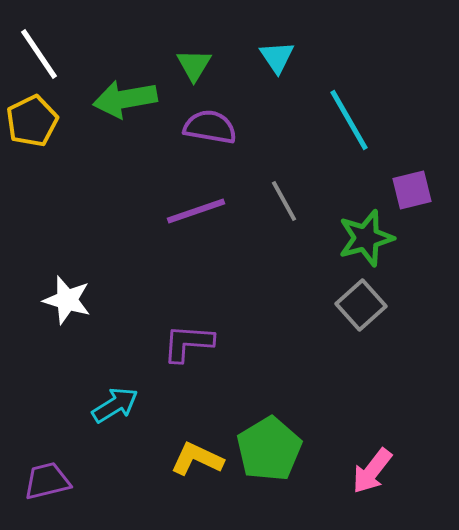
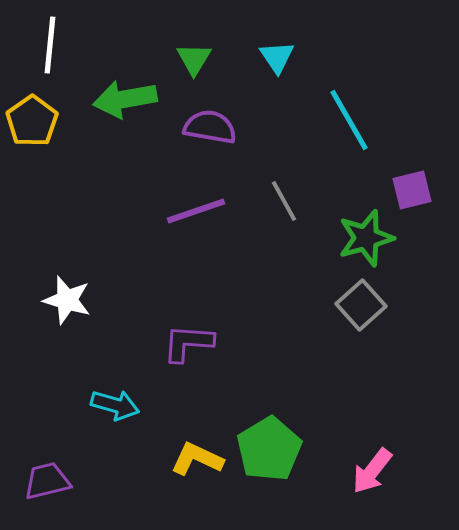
white line: moved 11 px right, 9 px up; rotated 40 degrees clockwise
green triangle: moved 6 px up
yellow pentagon: rotated 9 degrees counterclockwise
cyan arrow: rotated 48 degrees clockwise
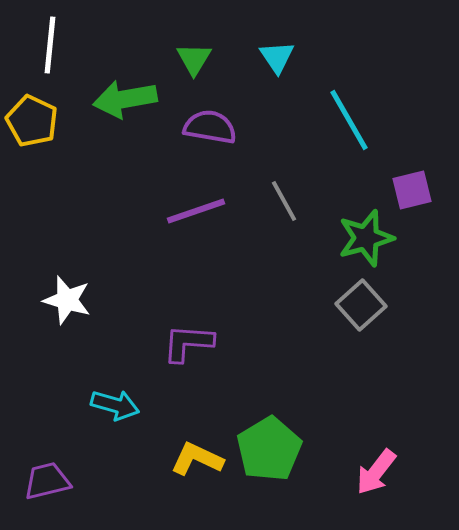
yellow pentagon: rotated 12 degrees counterclockwise
pink arrow: moved 4 px right, 1 px down
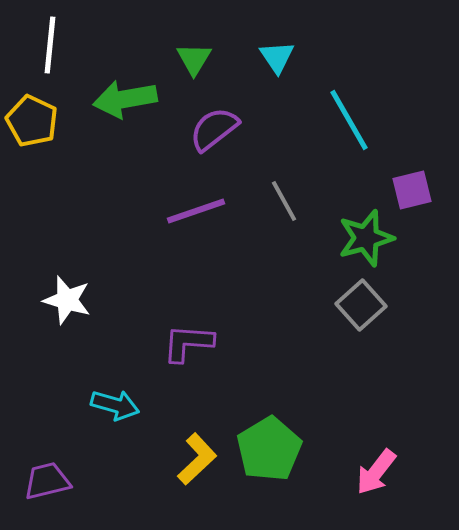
purple semicircle: moved 4 px right, 2 px down; rotated 48 degrees counterclockwise
yellow L-shape: rotated 112 degrees clockwise
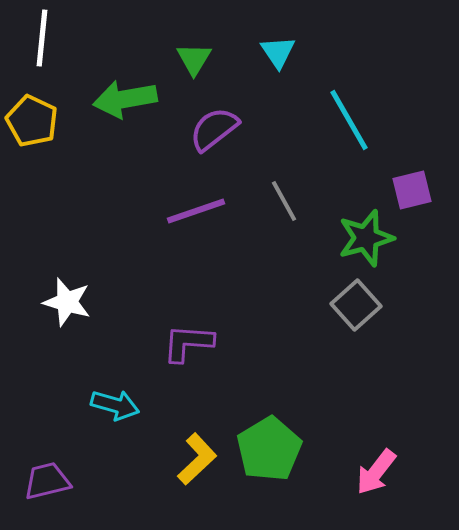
white line: moved 8 px left, 7 px up
cyan triangle: moved 1 px right, 5 px up
white star: moved 2 px down
gray square: moved 5 px left
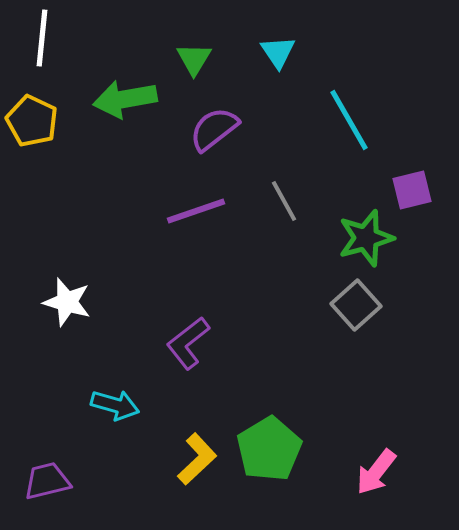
purple L-shape: rotated 42 degrees counterclockwise
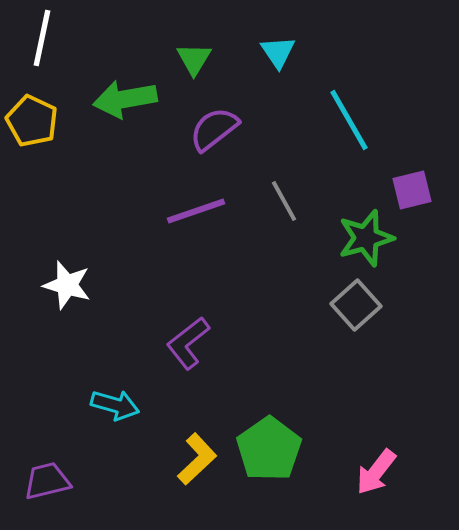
white line: rotated 6 degrees clockwise
white star: moved 17 px up
green pentagon: rotated 4 degrees counterclockwise
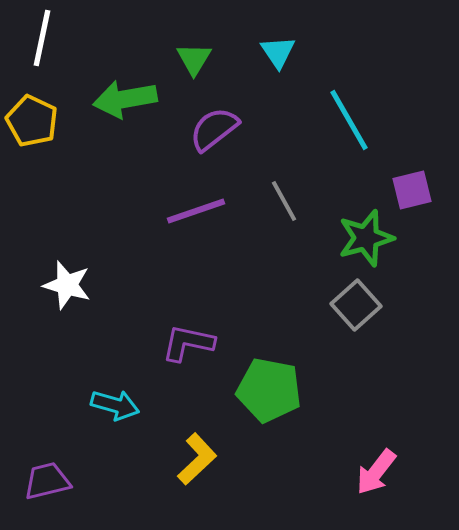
purple L-shape: rotated 50 degrees clockwise
green pentagon: moved 59 px up; rotated 26 degrees counterclockwise
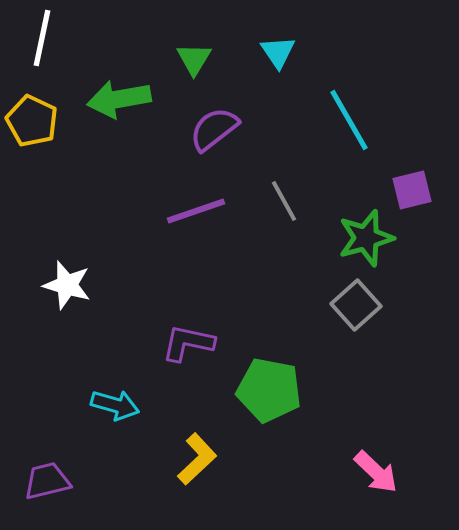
green arrow: moved 6 px left
pink arrow: rotated 84 degrees counterclockwise
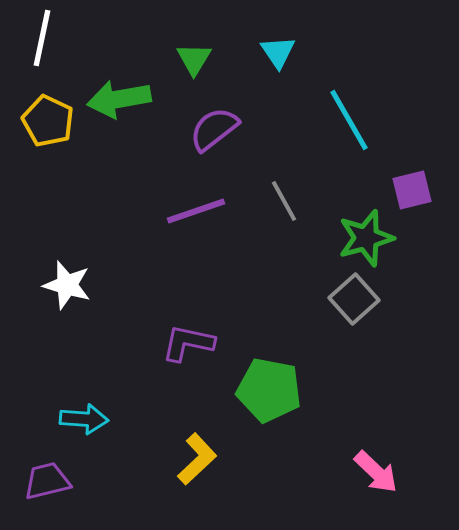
yellow pentagon: moved 16 px right
gray square: moved 2 px left, 6 px up
cyan arrow: moved 31 px left, 14 px down; rotated 12 degrees counterclockwise
